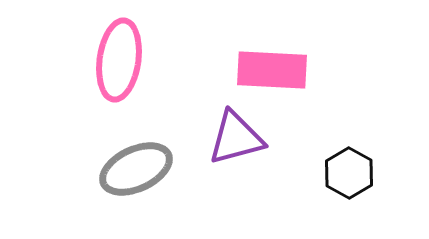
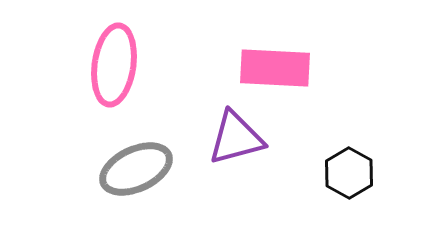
pink ellipse: moved 5 px left, 5 px down
pink rectangle: moved 3 px right, 2 px up
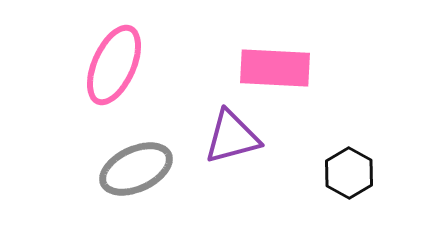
pink ellipse: rotated 16 degrees clockwise
purple triangle: moved 4 px left, 1 px up
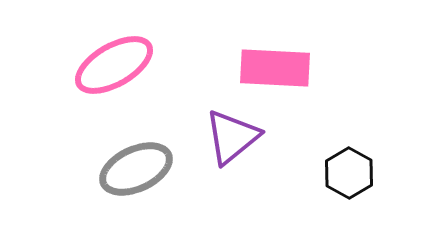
pink ellipse: rotated 36 degrees clockwise
purple triangle: rotated 24 degrees counterclockwise
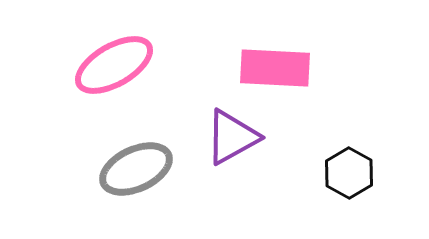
purple triangle: rotated 10 degrees clockwise
